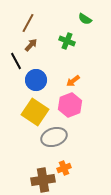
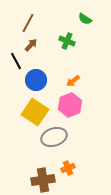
orange cross: moved 4 px right
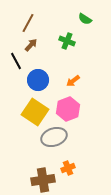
blue circle: moved 2 px right
pink hexagon: moved 2 px left, 4 px down
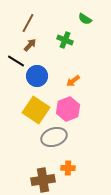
green cross: moved 2 px left, 1 px up
brown arrow: moved 1 px left
black line: rotated 30 degrees counterclockwise
blue circle: moved 1 px left, 4 px up
yellow square: moved 1 px right, 2 px up
orange cross: rotated 24 degrees clockwise
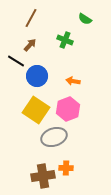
brown line: moved 3 px right, 5 px up
orange arrow: rotated 48 degrees clockwise
orange cross: moved 2 px left
brown cross: moved 4 px up
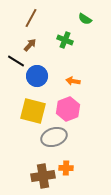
yellow square: moved 3 px left, 1 px down; rotated 20 degrees counterclockwise
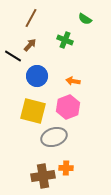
black line: moved 3 px left, 5 px up
pink hexagon: moved 2 px up
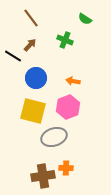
brown line: rotated 66 degrees counterclockwise
blue circle: moved 1 px left, 2 px down
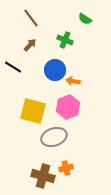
black line: moved 11 px down
blue circle: moved 19 px right, 8 px up
orange cross: rotated 16 degrees counterclockwise
brown cross: rotated 25 degrees clockwise
